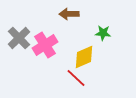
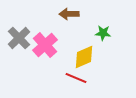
pink cross: rotated 10 degrees counterclockwise
red line: rotated 20 degrees counterclockwise
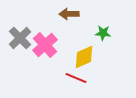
gray cross: moved 1 px right
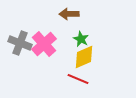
green star: moved 22 px left, 6 px down; rotated 21 degrees clockwise
gray cross: moved 5 px down; rotated 25 degrees counterclockwise
pink cross: moved 1 px left, 1 px up
red line: moved 2 px right, 1 px down
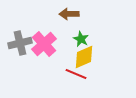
gray cross: rotated 35 degrees counterclockwise
red line: moved 2 px left, 5 px up
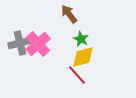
brown arrow: rotated 54 degrees clockwise
pink cross: moved 6 px left
yellow diamond: moved 1 px left; rotated 10 degrees clockwise
red line: moved 1 px right, 1 px down; rotated 25 degrees clockwise
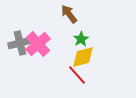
green star: rotated 14 degrees clockwise
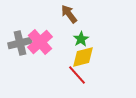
pink cross: moved 2 px right, 2 px up
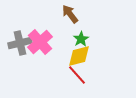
brown arrow: moved 1 px right
yellow diamond: moved 4 px left, 1 px up
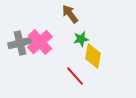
green star: rotated 21 degrees clockwise
yellow diamond: moved 14 px right; rotated 65 degrees counterclockwise
red line: moved 2 px left, 1 px down
